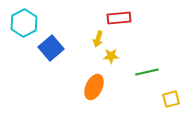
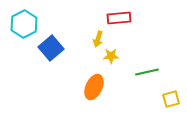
cyan hexagon: moved 1 px down
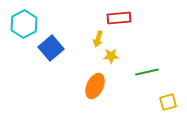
orange ellipse: moved 1 px right, 1 px up
yellow square: moved 3 px left, 3 px down
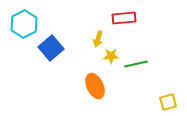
red rectangle: moved 5 px right
green line: moved 11 px left, 8 px up
orange ellipse: rotated 50 degrees counterclockwise
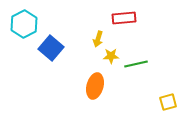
blue square: rotated 10 degrees counterclockwise
orange ellipse: rotated 40 degrees clockwise
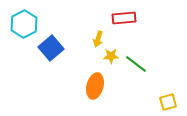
blue square: rotated 10 degrees clockwise
green line: rotated 50 degrees clockwise
